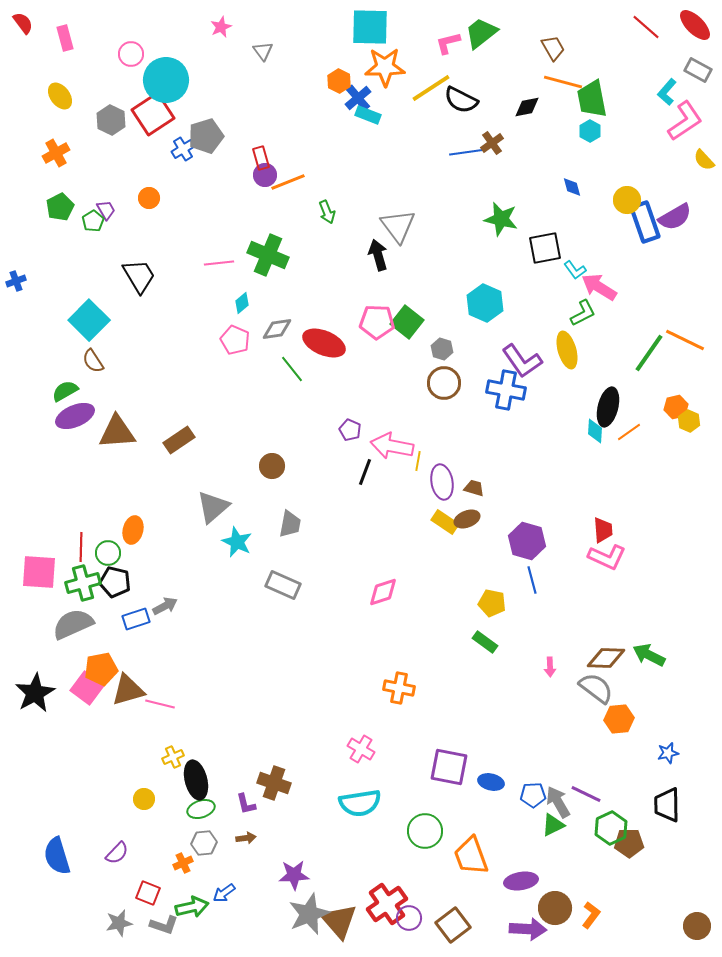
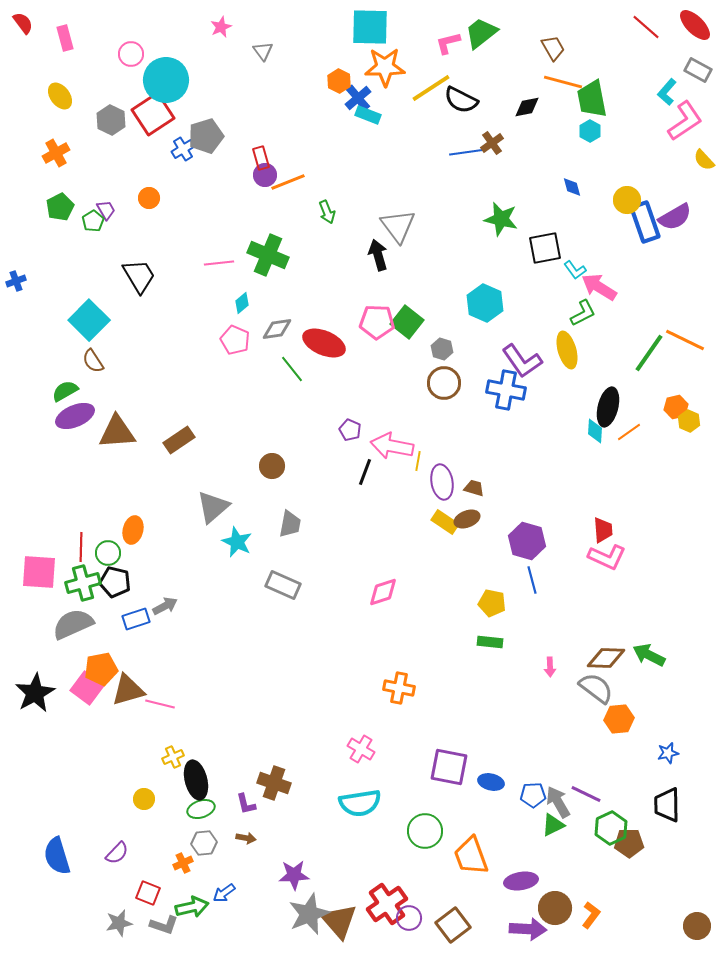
green rectangle at (485, 642): moved 5 px right; rotated 30 degrees counterclockwise
brown arrow at (246, 838): rotated 18 degrees clockwise
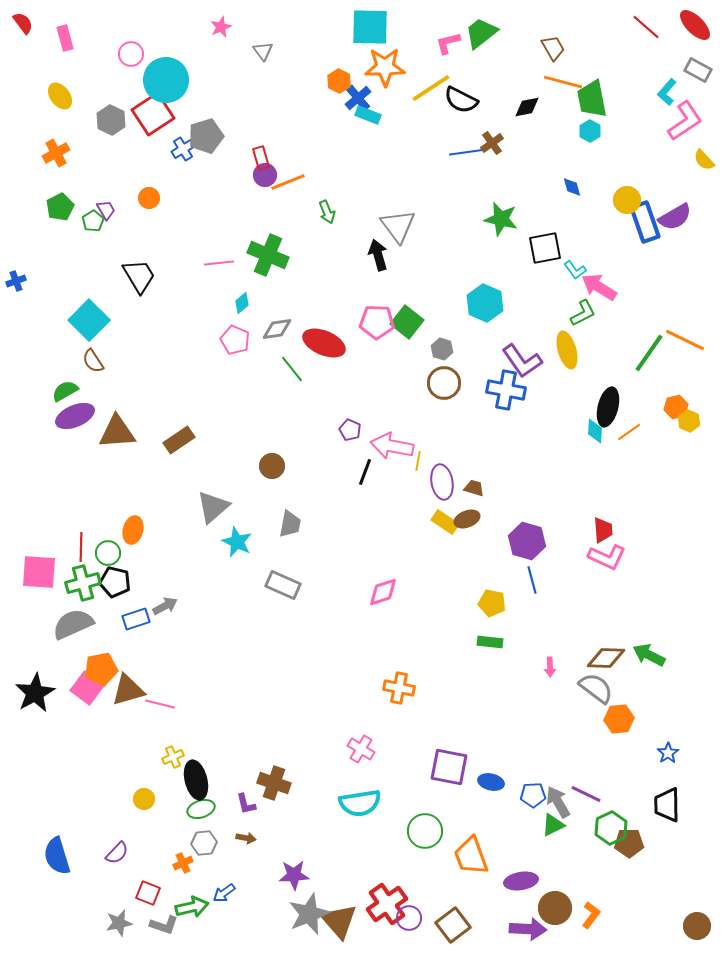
blue star at (668, 753): rotated 20 degrees counterclockwise
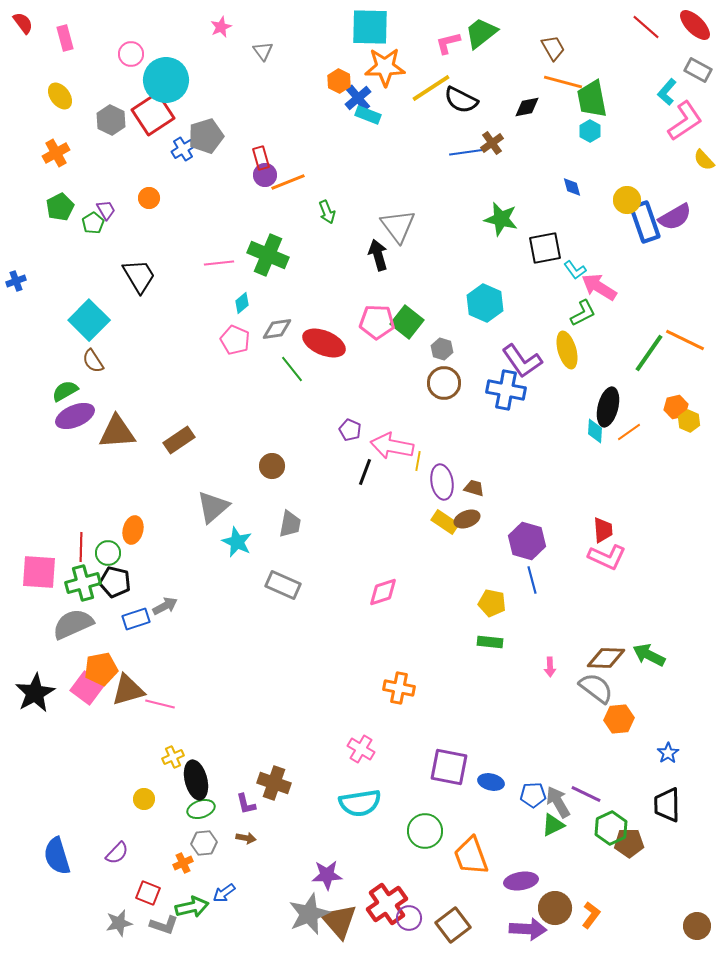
green pentagon at (93, 221): moved 2 px down
purple star at (294, 875): moved 33 px right
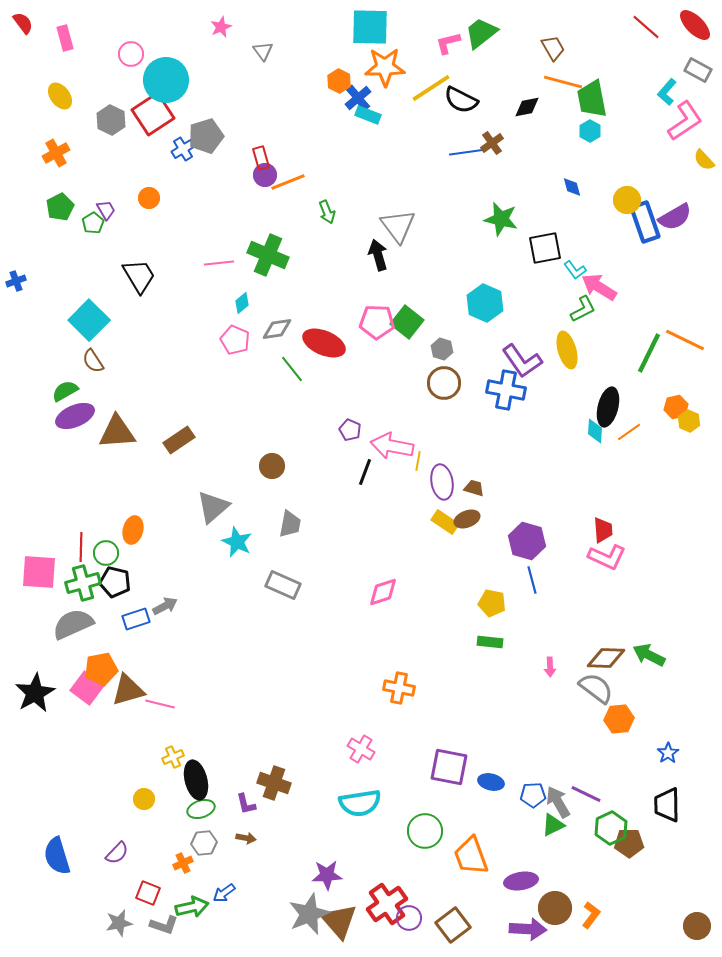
green L-shape at (583, 313): moved 4 px up
green line at (649, 353): rotated 9 degrees counterclockwise
green circle at (108, 553): moved 2 px left
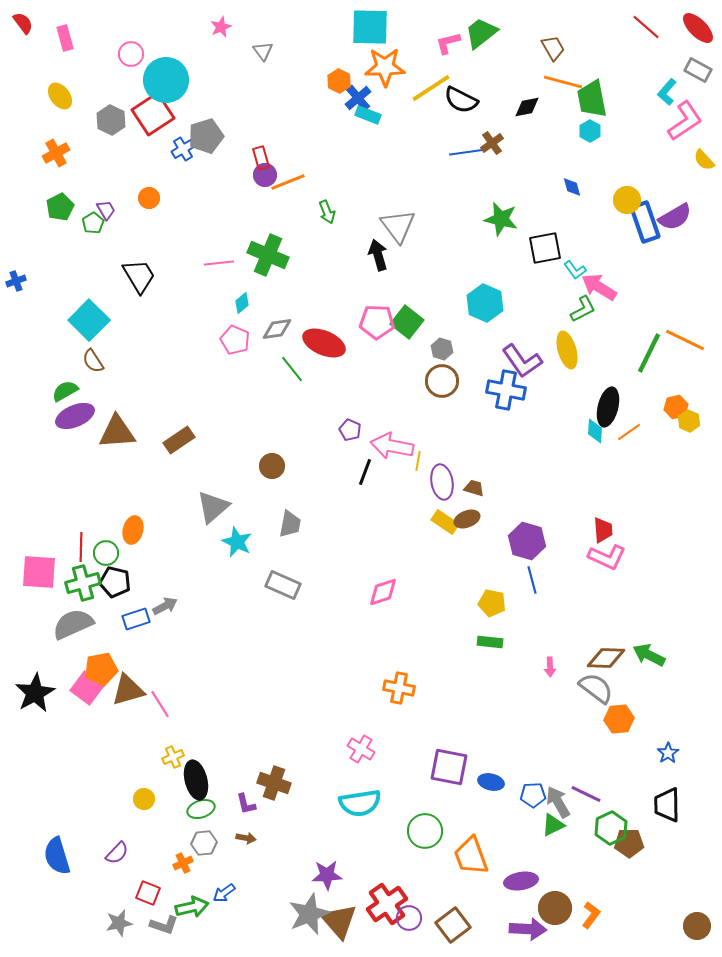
red ellipse at (695, 25): moved 3 px right, 3 px down
brown circle at (444, 383): moved 2 px left, 2 px up
pink line at (160, 704): rotated 44 degrees clockwise
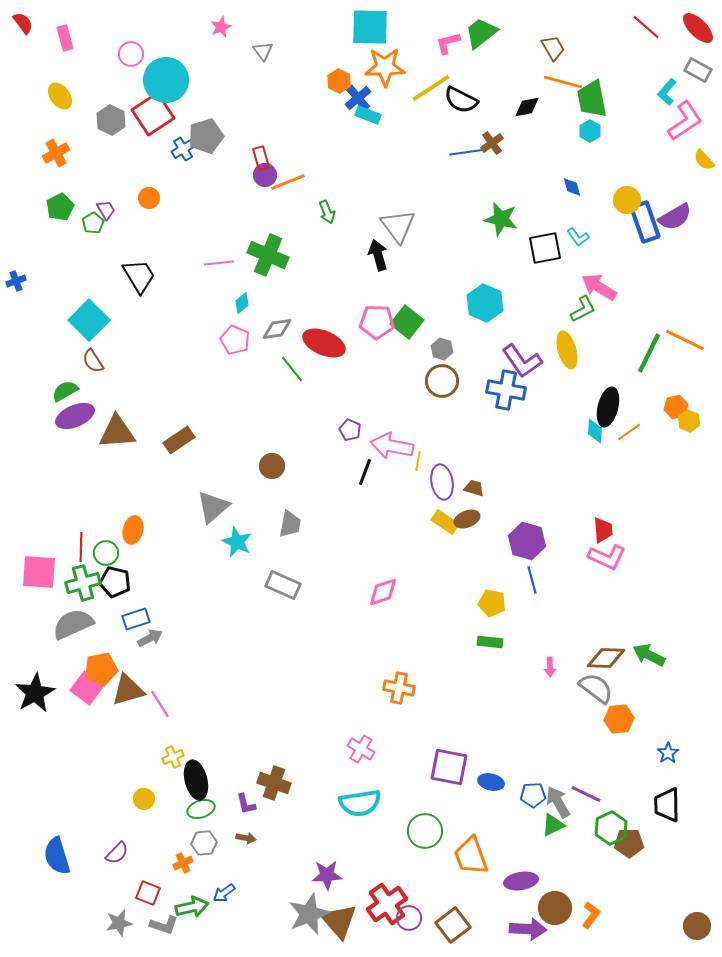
cyan L-shape at (575, 270): moved 3 px right, 33 px up
gray arrow at (165, 606): moved 15 px left, 32 px down
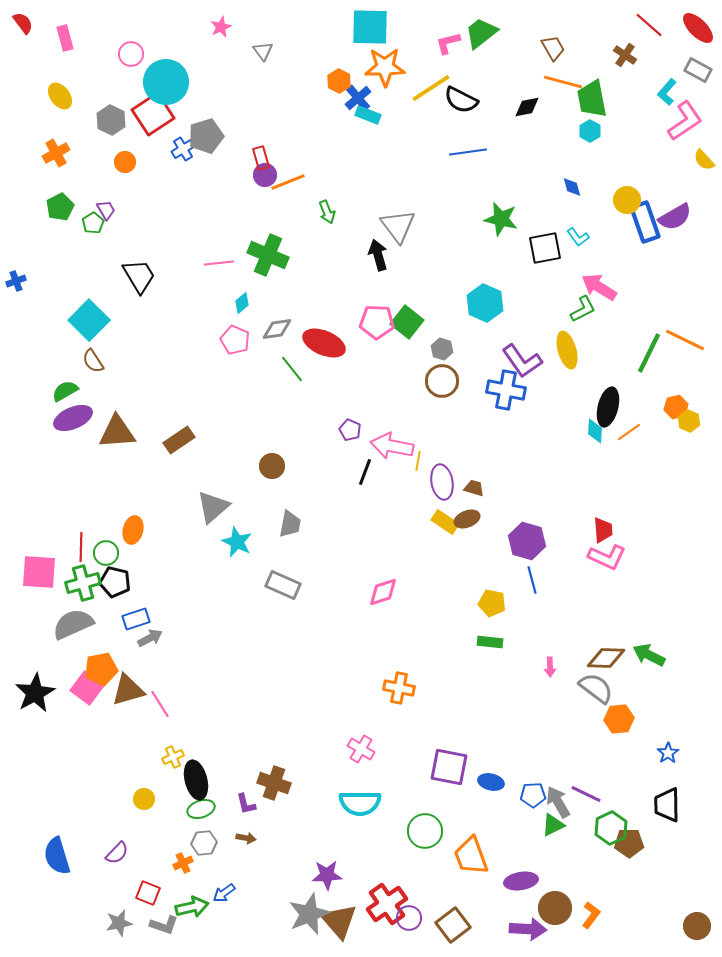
red line at (646, 27): moved 3 px right, 2 px up
cyan circle at (166, 80): moved 2 px down
brown cross at (492, 143): moved 133 px right, 88 px up; rotated 20 degrees counterclockwise
orange circle at (149, 198): moved 24 px left, 36 px up
purple ellipse at (75, 416): moved 2 px left, 2 px down
cyan semicircle at (360, 803): rotated 9 degrees clockwise
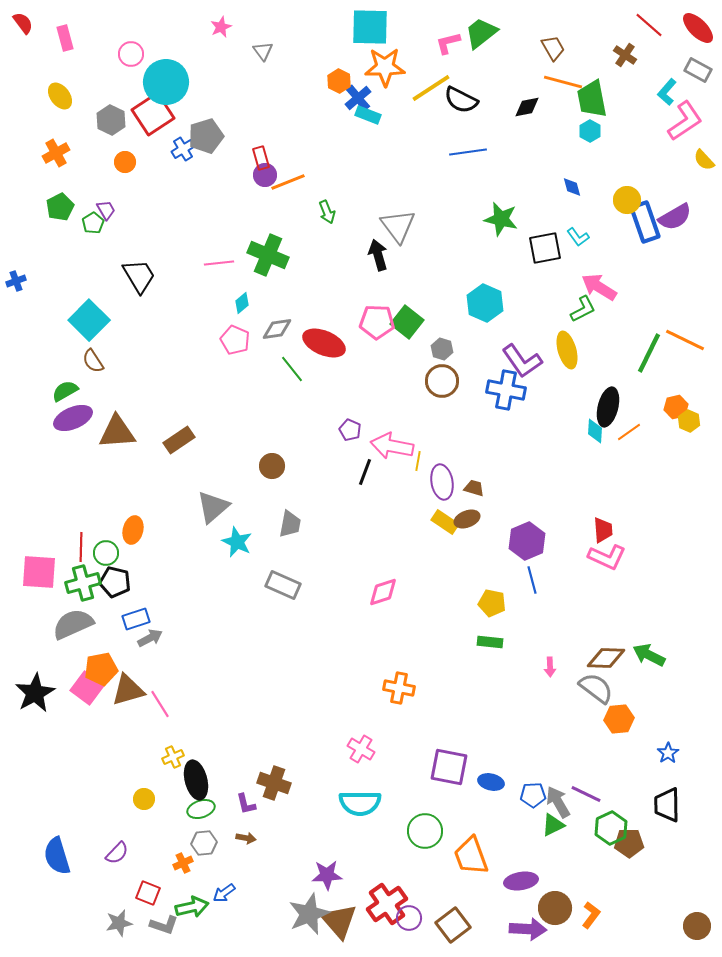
purple hexagon at (527, 541): rotated 21 degrees clockwise
